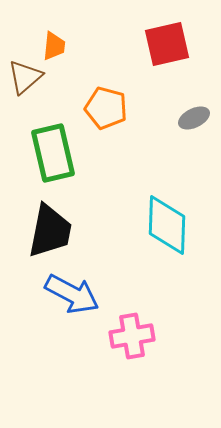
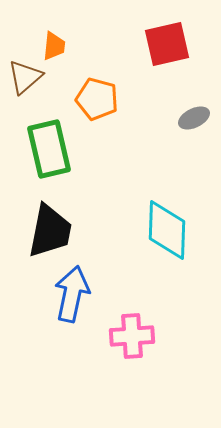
orange pentagon: moved 9 px left, 9 px up
green rectangle: moved 4 px left, 4 px up
cyan diamond: moved 5 px down
blue arrow: rotated 106 degrees counterclockwise
pink cross: rotated 6 degrees clockwise
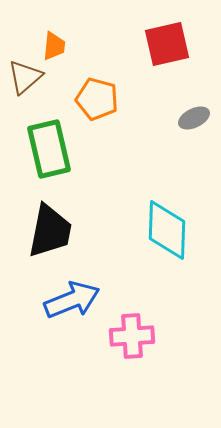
blue arrow: moved 6 px down; rotated 56 degrees clockwise
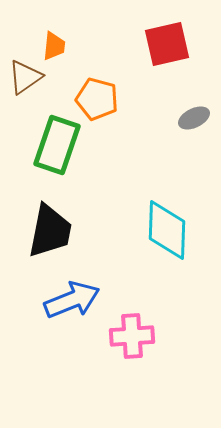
brown triangle: rotated 6 degrees clockwise
green rectangle: moved 8 px right, 4 px up; rotated 32 degrees clockwise
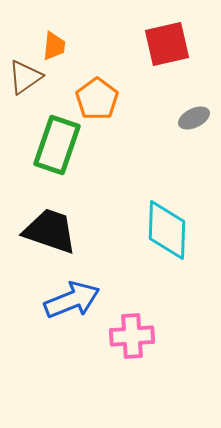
orange pentagon: rotated 21 degrees clockwise
black trapezoid: rotated 82 degrees counterclockwise
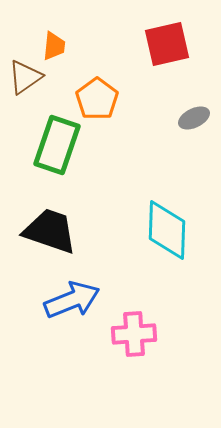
pink cross: moved 2 px right, 2 px up
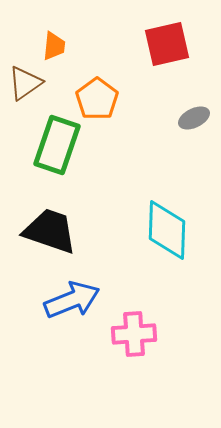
brown triangle: moved 6 px down
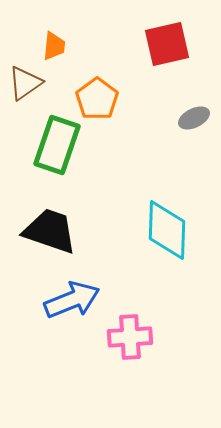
pink cross: moved 4 px left, 3 px down
